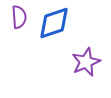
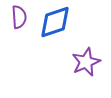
blue diamond: moved 1 px right, 1 px up
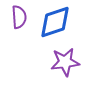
purple star: moved 21 px left; rotated 16 degrees clockwise
